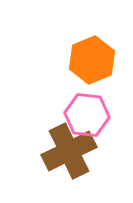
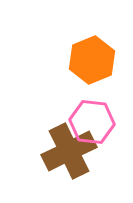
pink hexagon: moved 5 px right, 7 px down
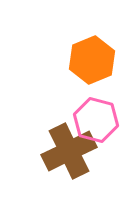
pink hexagon: moved 4 px right, 2 px up; rotated 9 degrees clockwise
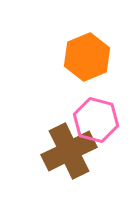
orange hexagon: moved 5 px left, 3 px up
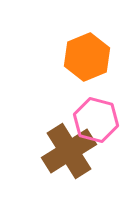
brown cross: rotated 6 degrees counterclockwise
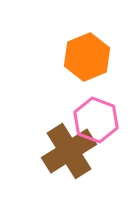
pink hexagon: rotated 6 degrees clockwise
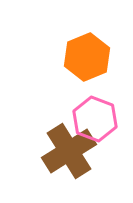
pink hexagon: moved 1 px left, 1 px up
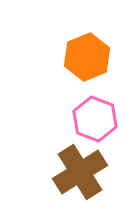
brown cross: moved 11 px right, 21 px down
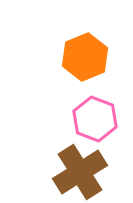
orange hexagon: moved 2 px left
